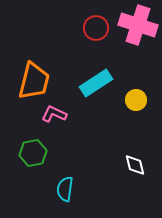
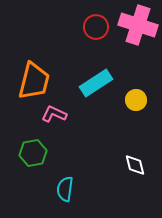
red circle: moved 1 px up
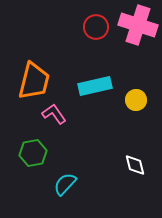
cyan rectangle: moved 1 px left, 3 px down; rotated 20 degrees clockwise
pink L-shape: rotated 30 degrees clockwise
cyan semicircle: moved 5 px up; rotated 35 degrees clockwise
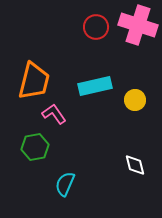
yellow circle: moved 1 px left
green hexagon: moved 2 px right, 6 px up
cyan semicircle: rotated 20 degrees counterclockwise
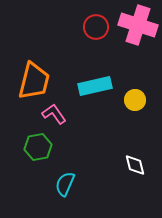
green hexagon: moved 3 px right
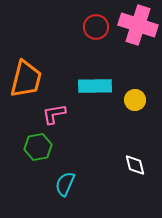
orange trapezoid: moved 8 px left, 2 px up
cyan rectangle: rotated 12 degrees clockwise
pink L-shape: rotated 65 degrees counterclockwise
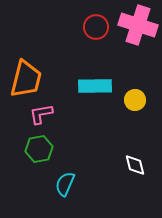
pink L-shape: moved 13 px left
green hexagon: moved 1 px right, 2 px down
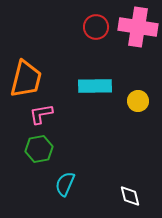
pink cross: moved 2 px down; rotated 9 degrees counterclockwise
yellow circle: moved 3 px right, 1 px down
white diamond: moved 5 px left, 31 px down
